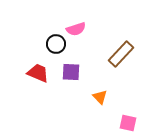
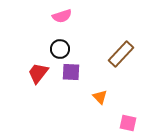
pink semicircle: moved 14 px left, 13 px up
black circle: moved 4 px right, 5 px down
red trapezoid: rotated 75 degrees counterclockwise
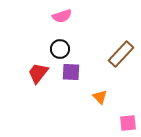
pink square: rotated 18 degrees counterclockwise
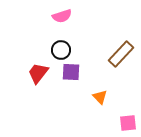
black circle: moved 1 px right, 1 px down
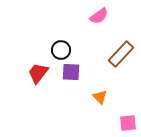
pink semicircle: moved 37 px right; rotated 18 degrees counterclockwise
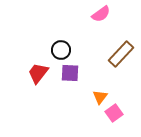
pink semicircle: moved 2 px right, 2 px up
purple square: moved 1 px left, 1 px down
orange triangle: rotated 21 degrees clockwise
pink square: moved 14 px left, 10 px up; rotated 30 degrees counterclockwise
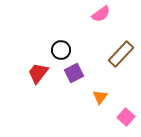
purple square: moved 4 px right; rotated 30 degrees counterclockwise
pink square: moved 12 px right, 4 px down; rotated 12 degrees counterclockwise
